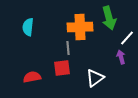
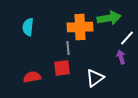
green arrow: rotated 85 degrees counterclockwise
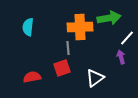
red square: rotated 12 degrees counterclockwise
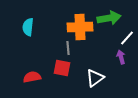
red square: rotated 30 degrees clockwise
